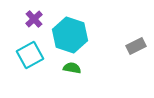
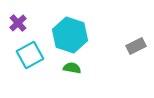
purple cross: moved 16 px left, 4 px down
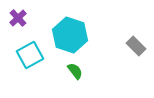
purple cross: moved 5 px up
gray rectangle: rotated 72 degrees clockwise
green semicircle: moved 3 px right, 3 px down; rotated 42 degrees clockwise
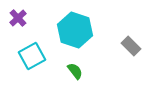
cyan hexagon: moved 5 px right, 5 px up
gray rectangle: moved 5 px left
cyan square: moved 2 px right, 1 px down
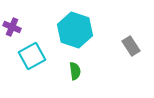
purple cross: moved 6 px left, 9 px down; rotated 24 degrees counterclockwise
gray rectangle: rotated 12 degrees clockwise
green semicircle: rotated 30 degrees clockwise
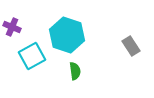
cyan hexagon: moved 8 px left, 5 px down
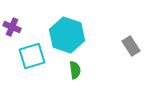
cyan square: rotated 12 degrees clockwise
green semicircle: moved 1 px up
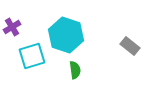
purple cross: rotated 36 degrees clockwise
cyan hexagon: moved 1 px left
gray rectangle: moved 1 px left; rotated 18 degrees counterclockwise
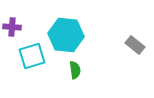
purple cross: rotated 36 degrees clockwise
cyan hexagon: rotated 12 degrees counterclockwise
gray rectangle: moved 5 px right, 1 px up
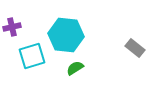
purple cross: rotated 18 degrees counterclockwise
gray rectangle: moved 3 px down
green semicircle: moved 2 px up; rotated 114 degrees counterclockwise
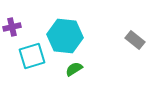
cyan hexagon: moved 1 px left, 1 px down
gray rectangle: moved 8 px up
green semicircle: moved 1 px left, 1 px down
